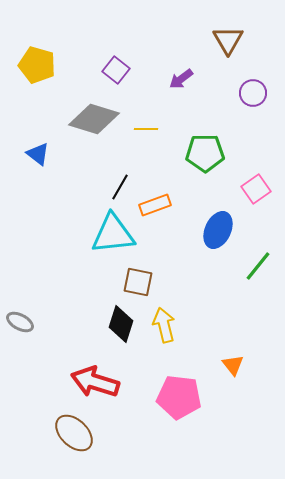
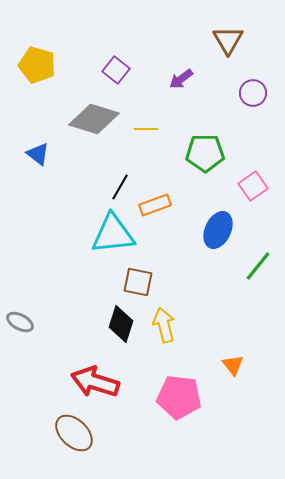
pink square: moved 3 px left, 3 px up
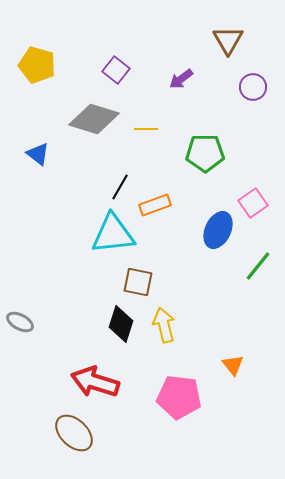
purple circle: moved 6 px up
pink square: moved 17 px down
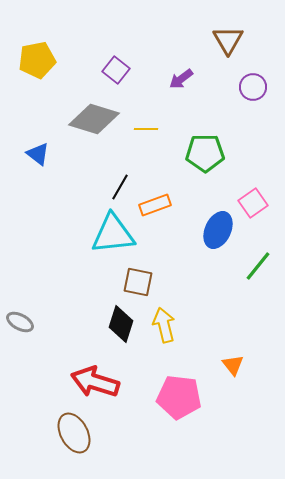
yellow pentagon: moved 5 px up; rotated 27 degrees counterclockwise
brown ellipse: rotated 18 degrees clockwise
